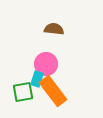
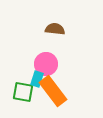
brown semicircle: moved 1 px right
green square: rotated 20 degrees clockwise
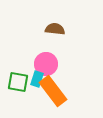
green square: moved 5 px left, 10 px up
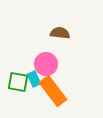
brown semicircle: moved 5 px right, 4 px down
cyan rectangle: moved 3 px left; rotated 42 degrees counterclockwise
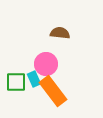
green square: moved 2 px left; rotated 10 degrees counterclockwise
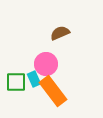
brown semicircle: rotated 30 degrees counterclockwise
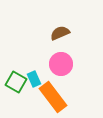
pink circle: moved 15 px right
green square: rotated 30 degrees clockwise
orange rectangle: moved 6 px down
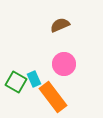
brown semicircle: moved 8 px up
pink circle: moved 3 px right
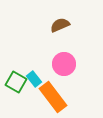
cyan rectangle: rotated 14 degrees counterclockwise
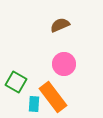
cyan rectangle: moved 25 px down; rotated 42 degrees clockwise
